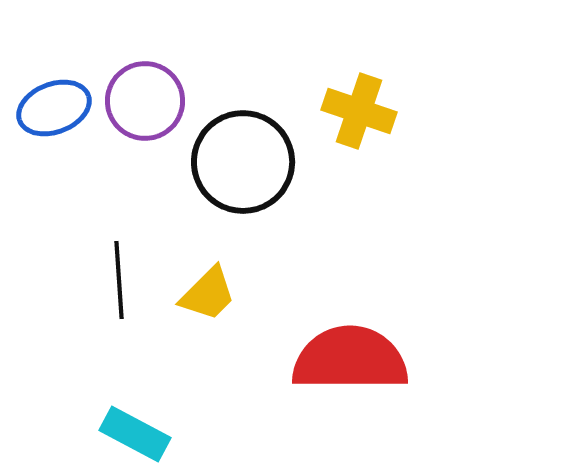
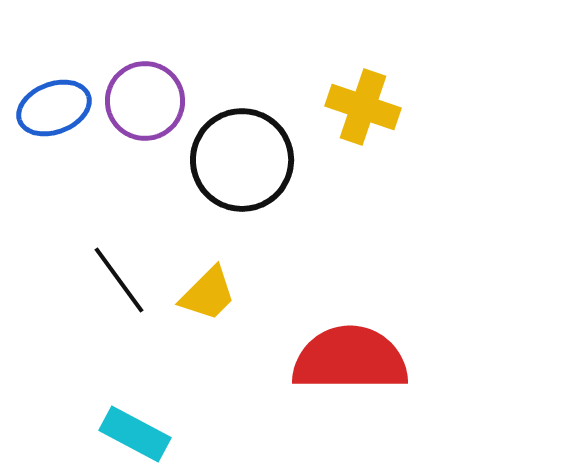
yellow cross: moved 4 px right, 4 px up
black circle: moved 1 px left, 2 px up
black line: rotated 32 degrees counterclockwise
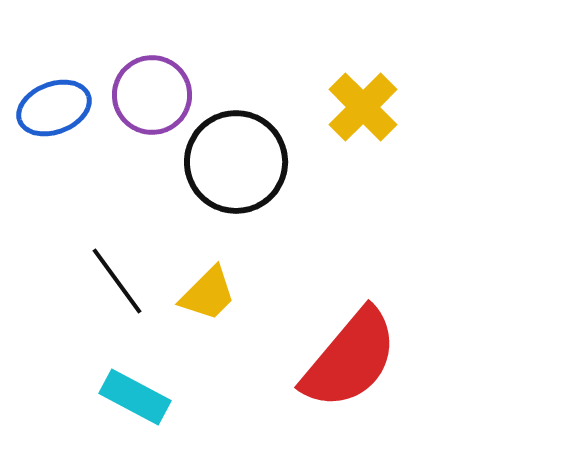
purple circle: moved 7 px right, 6 px up
yellow cross: rotated 26 degrees clockwise
black circle: moved 6 px left, 2 px down
black line: moved 2 px left, 1 px down
red semicircle: rotated 130 degrees clockwise
cyan rectangle: moved 37 px up
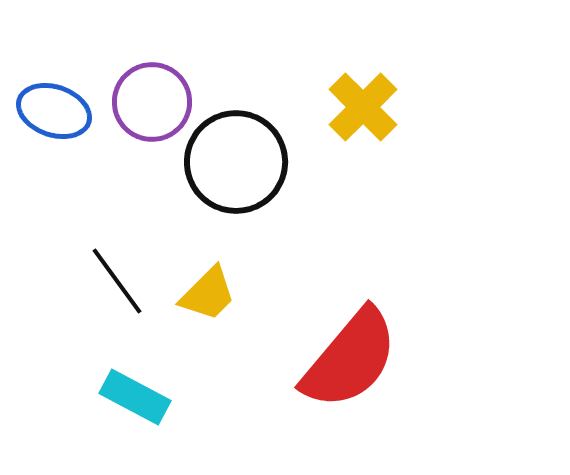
purple circle: moved 7 px down
blue ellipse: moved 3 px down; rotated 40 degrees clockwise
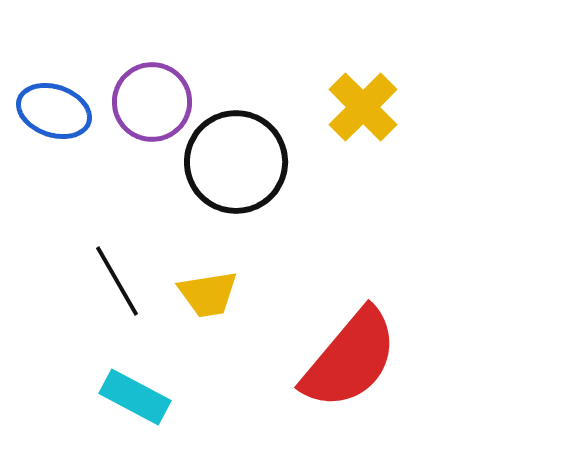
black line: rotated 6 degrees clockwise
yellow trapezoid: rotated 36 degrees clockwise
